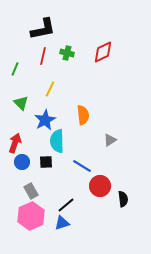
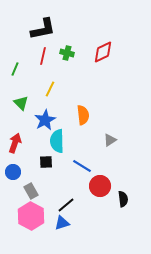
blue circle: moved 9 px left, 10 px down
pink hexagon: rotated 8 degrees counterclockwise
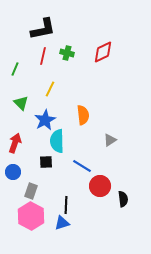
gray rectangle: rotated 49 degrees clockwise
black line: rotated 48 degrees counterclockwise
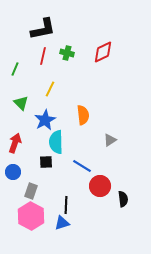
cyan semicircle: moved 1 px left, 1 px down
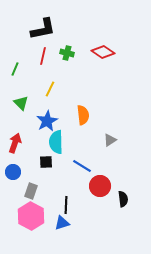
red diamond: rotated 60 degrees clockwise
blue star: moved 2 px right, 1 px down
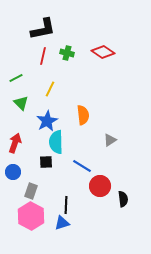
green line: moved 1 px right, 9 px down; rotated 40 degrees clockwise
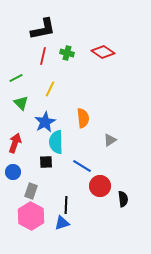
orange semicircle: moved 3 px down
blue star: moved 2 px left, 1 px down
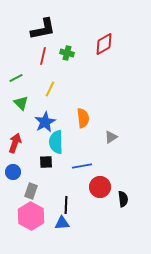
red diamond: moved 1 px right, 8 px up; rotated 65 degrees counterclockwise
gray triangle: moved 1 px right, 3 px up
blue line: rotated 42 degrees counterclockwise
red circle: moved 1 px down
blue triangle: rotated 14 degrees clockwise
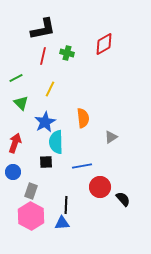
black semicircle: rotated 35 degrees counterclockwise
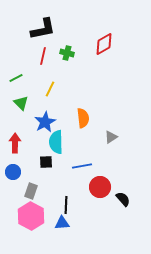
red arrow: rotated 18 degrees counterclockwise
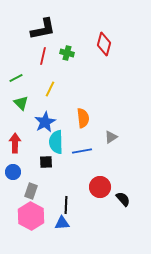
red diamond: rotated 45 degrees counterclockwise
blue line: moved 15 px up
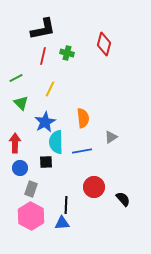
blue circle: moved 7 px right, 4 px up
red circle: moved 6 px left
gray rectangle: moved 2 px up
